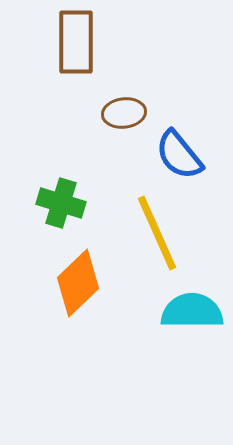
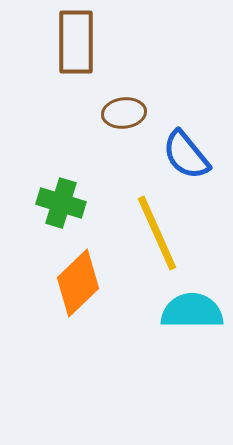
blue semicircle: moved 7 px right
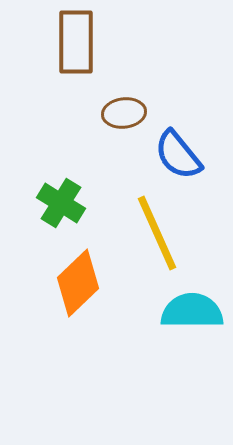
blue semicircle: moved 8 px left
green cross: rotated 15 degrees clockwise
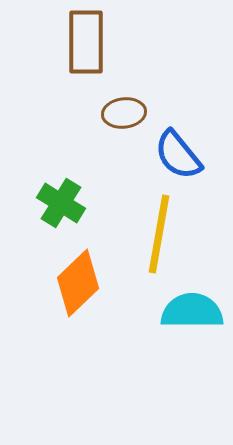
brown rectangle: moved 10 px right
yellow line: moved 2 px right, 1 px down; rotated 34 degrees clockwise
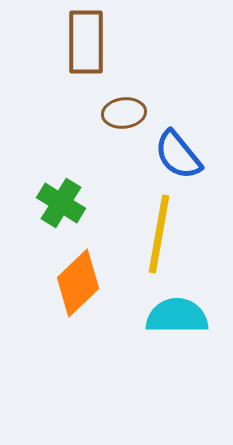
cyan semicircle: moved 15 px left, 5 px down
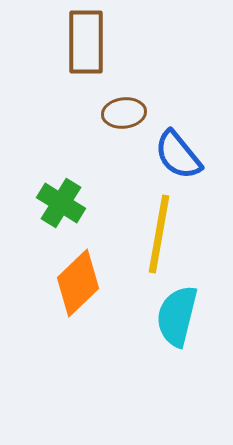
cyan semicircle: rotated 76 degrees counterclockwise
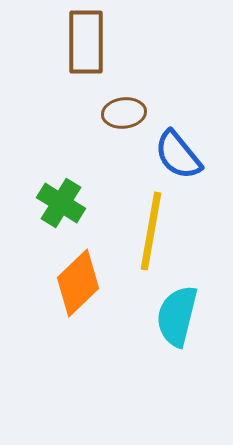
yellow line: moved 8 px left, 3 px up
